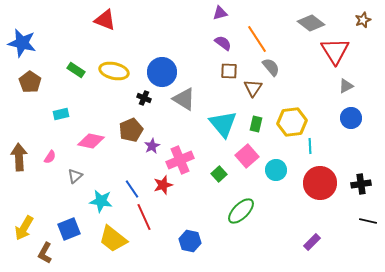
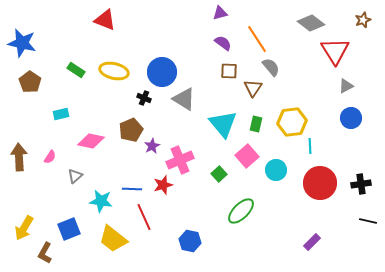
blue line at (132, 189): rotated 54 degrees counterclockwise
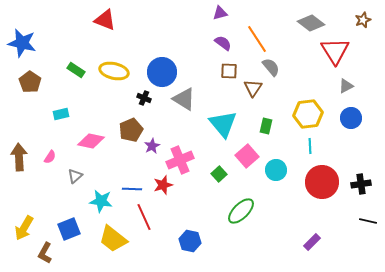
yellow hexagon at (292, 122): moved 16 px right, 8 px up
green rectangle at (256, 124): moved 10 px right, 2 px down
red circle at (320, 183): moved 2 px right, 1 px up
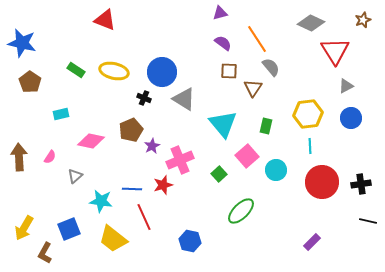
gray diamond at (311, 23): rotated 12 degrees counterclockwise
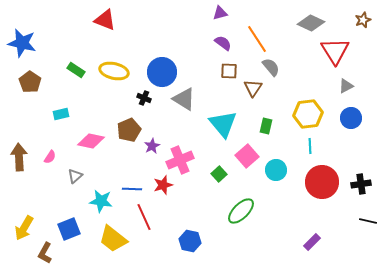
brown pentagon at (131, 130): moved 2 px left
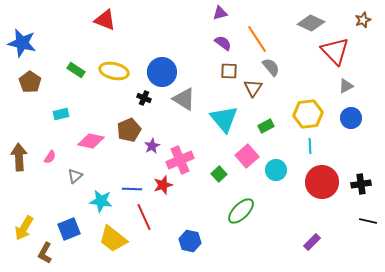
red triangle at (335, 51): rotated 12 degrees counterclockwise
cyan triangle at (223, 124): moved 1 px right, 5 px up
green rectangle at (266, 126): rotated 49 degrees clockwise
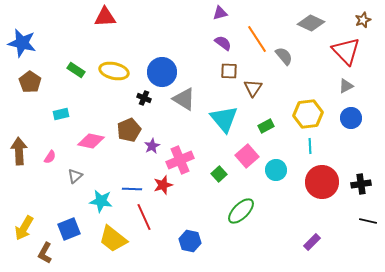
red triangle at (105, 20): moved 3 px up; rotated 25 degrees counterclockwise
red triangle at (335, 51): moved 11 px right
gray semicircle at (271, 67): moved 13 px right, 11 px up
brown arrow at (19, 157): moved 6 px up
